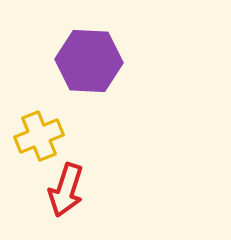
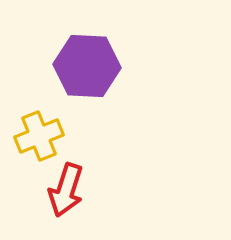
purple hexagon: moved 2 px left, 5 px down
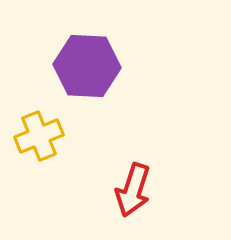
red arrow: moved 67 px right
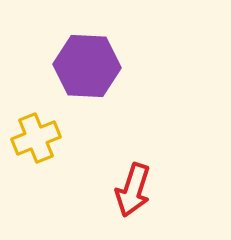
yellow cross: moved 3 px left, 2 px down
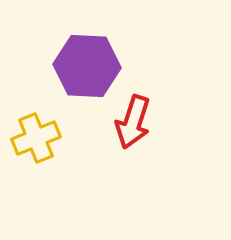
red arrow: moved 68 px up
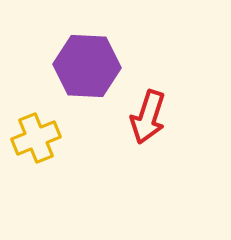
red arrow: moved 15 px right, 5 px up
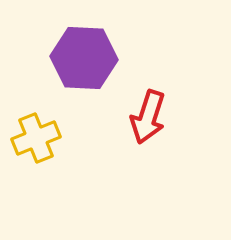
purple hexagon: moved 3 px left, 8 px up
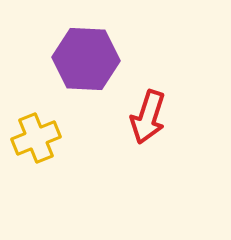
purple hexagon: moved 2 px right, 1 px down
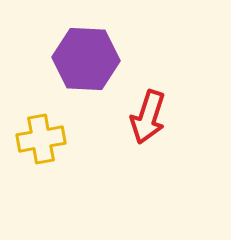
yellow cross: moved 5 px right, 1 px down; rotated 12 degrees clockwise
